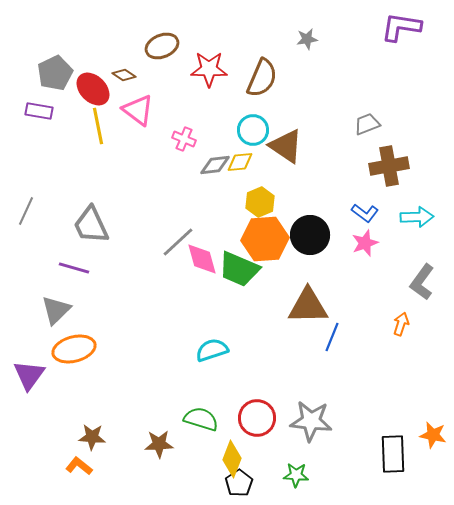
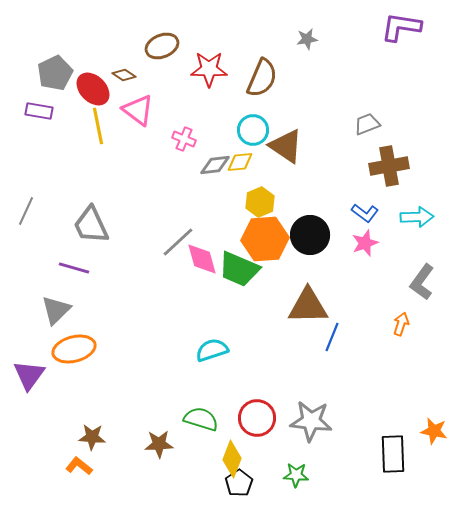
orange star at (433, 435): moved 1 px right, 4 px up
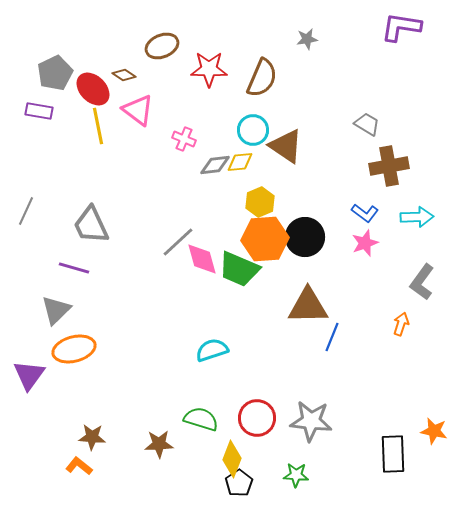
gray trapezoid at (367, 124): rotated 52 degrees clockwise
black circle at (310, 235): moved 5 px left, 2 px down
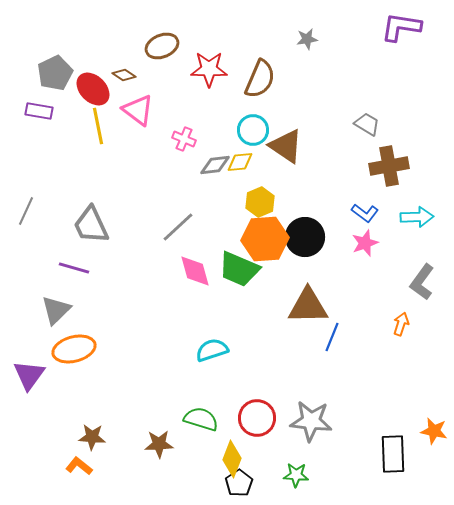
brown semicircle at (262, 78): moved 2 px left, 1 px down
gray line at (178, 242): moved 15 px up
pink diamond at (202, 259): moved 7 px left, 12 px down
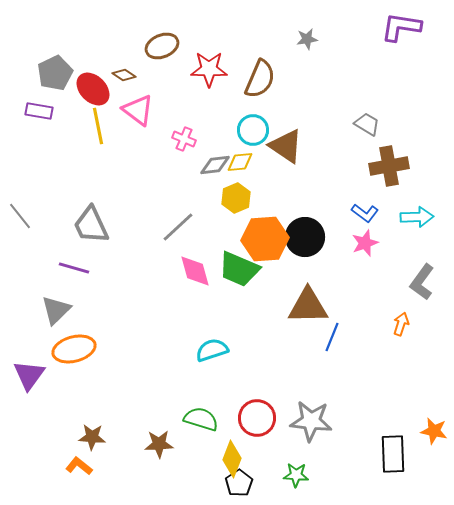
yellow hexagon at (260, 202): moved 24 px left, 4 px up
gray line at (26, 211): moved 6 px left, 5 px down; rotated 64 degrees counterclockwise
